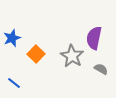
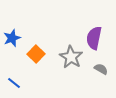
gray star: moved 1 px left, 1 px down
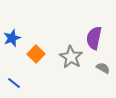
gray semicircle: moved 2 px right, 1 px up
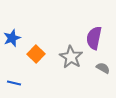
blue line: rotated 24 degrees counterclockwise
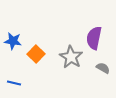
blue star: moved 1 px right, 3 px down; rotated 30 degrees clockwise
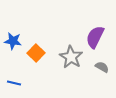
purple semicircle: moved 1 px right, 1 px up; rotated 15 degrees clockwise
orange square: moved 1 px up
gray semicircle: moved 1 px left, 1 px up
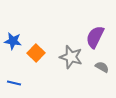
gray star: rotated 15 degrees counterclockwise
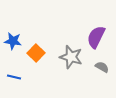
purple semicircle: moved 1 px right
blue line: moved 6 px up
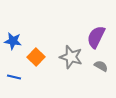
orange square: moved 4 px down
gray semicircle: moved 1 px left, 1 px up
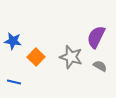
gray semicircle: moved 1 px left
blue line: moved 5 px down
